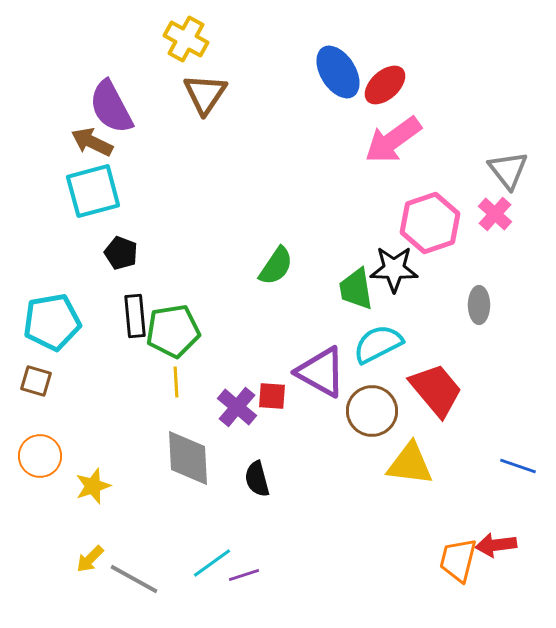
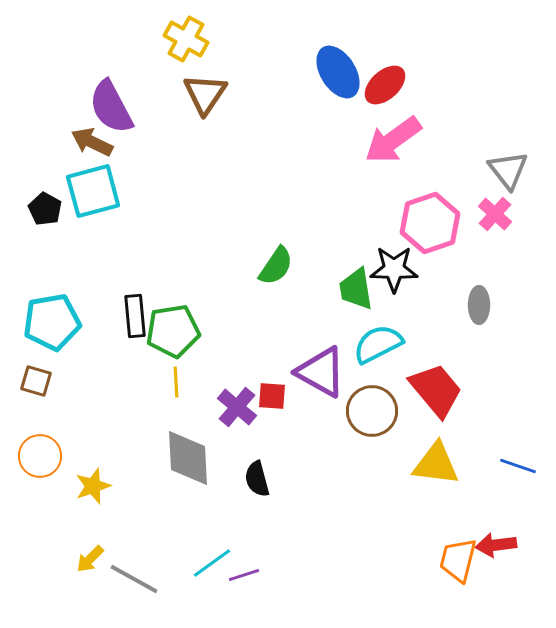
black pentagon: moved 76 px left, 44 px up; rotated 8 degrees clockwise
yellow triangle: moved 26 px right
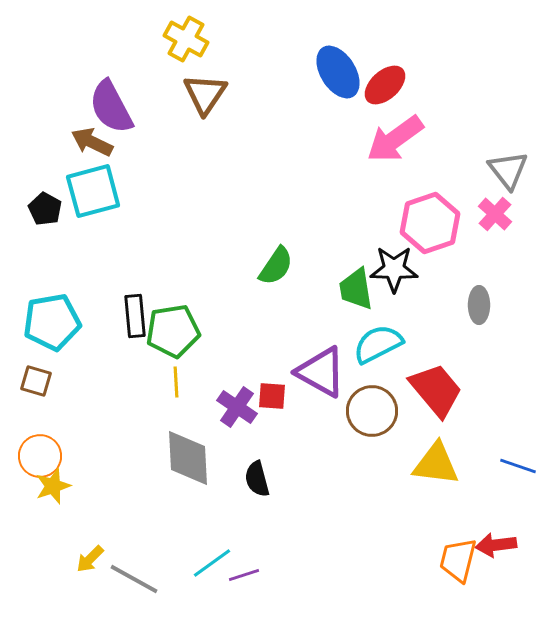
pink arrow: moved 2 px right, 1 px up
purple cross: rotated 6 degrees counterclockwise
yellow star: moved 40 px left
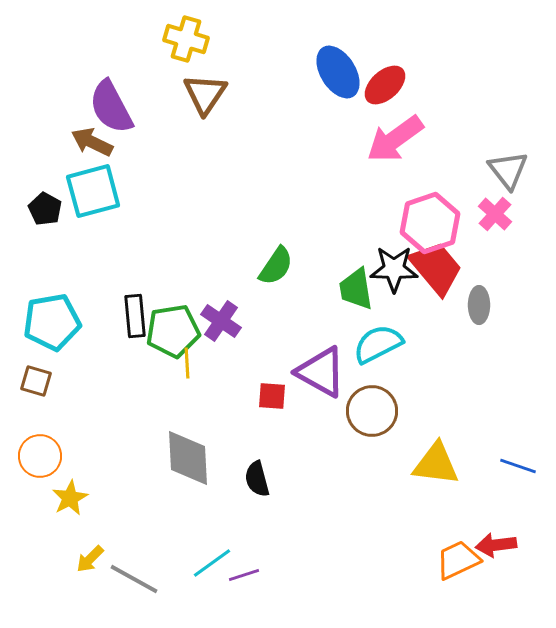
yellow cross: rotated 12 degrees counterclockwise
yellow line: moved 11 px right, 19 px up
red trapezoid: moved 122 px up
purple cross: moved 16 px left, 86 px up
yellow star: moved 17 px right, 12 px down; rotated 9 degrees counterclockwise
orange trapezoid: rotated 51 degrees clockwise
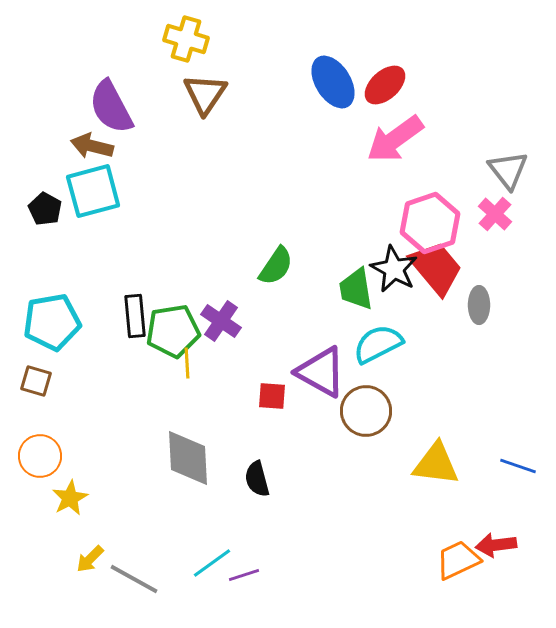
blue ellipse: moved 5 px left, 10 px down
brown arrow: moved 4 px down; rotated 12 degrees counterclockwise
black star: rotated 27 degrees clockwise
brown circle: moved 6 px left
